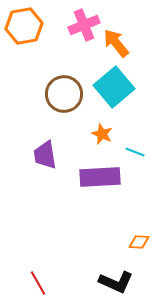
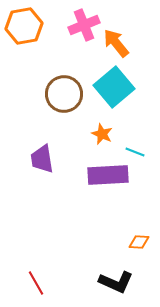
purple trapezoid: moved 3 px left, 4 px down
purple rectangle: moved 8 px right, 2 px up
red line: moved 2 px left
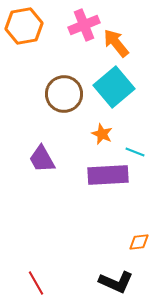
purple trapezoid: rotated 20 degrees counterclockwise
orange diamond: rotated 10 degrees counterclockwise
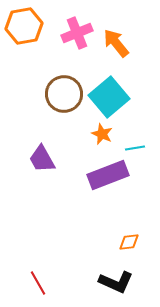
pink cross: moved 7 px left, 8 px down
cyan square: moved 5 px left, 10 px down
cyan line: moved 4 px up; rotated 30 degrees counterclockwise
purple rectangle: rotated 18 degrees counterclockwise
orange diamond: moved 10 px left
red line: moved 2 px right
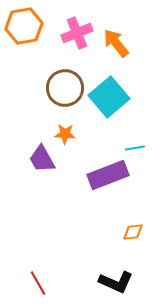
brown circle: moved 1 px right, 6 px up
orange star: moved 37 px left; rotated 20 degrees counterclockwise
orange diamond: moved 4 px right, 10 px up
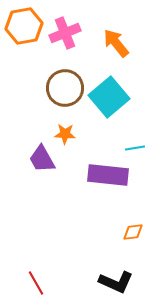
pink cross: moved 12 px left
purple rectangle: rotated 27 degrees clockwise
red line: moved 2 px left
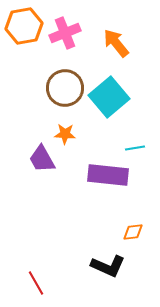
black L-shape: moved 8 px left, 16 px up
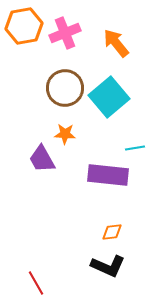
orange diamond: moved 21 px left
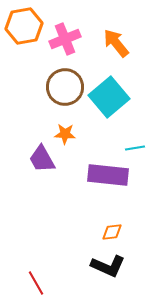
pink cross: moved 6 px down
brown circle: moved 1 px up
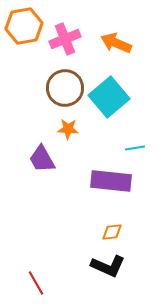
orange arrow: rotated 28 degrees counterclockwise
brown circle: moved 1 px down
orange star: moved 3 px right, 5 px up
purple rectangle: moved 3 px right, 6 px down
